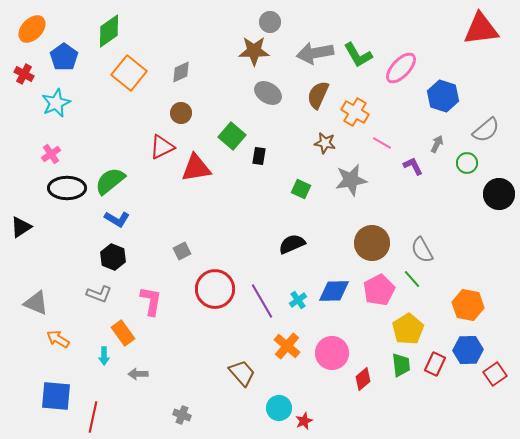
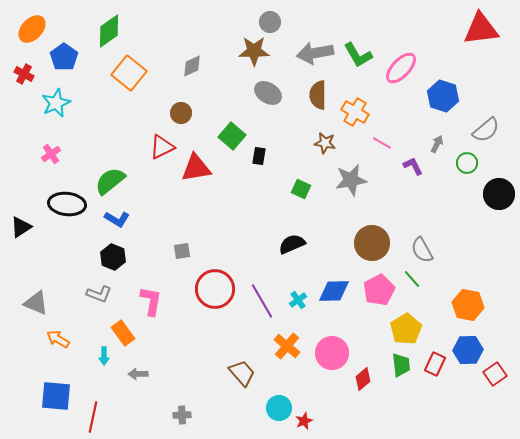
gray diamond at (181, 72): moved 11 px right, 6 px up
brown semicircle at (318, 95): rotated 24 degrees counterclockwise
black ellipse at (67, 188): moved 16 px down; rotated 6 degrees clockwise
gray square at (182, 251): rotated 18 degrees clockwise
yellow pentagon at (408, 329): moved 2 px left
gray cross at (182, 415): rotated 24 degrees counterclockwise
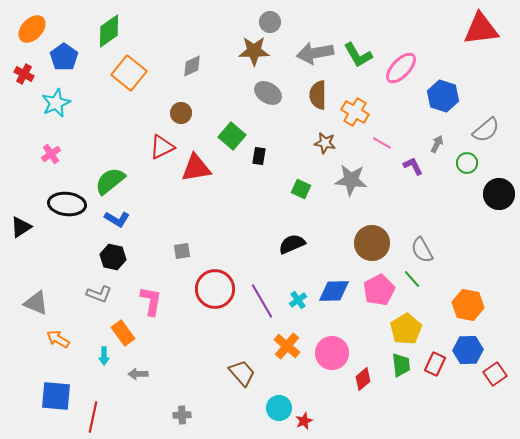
gray star at (351, 180): rotated 16 degrees clockwise
black hexagon at (113, 257): rotated 10 degrees counterclockwise
